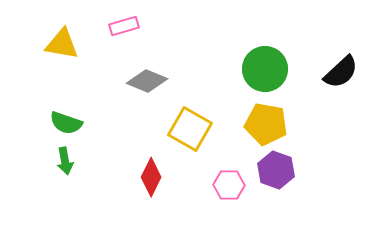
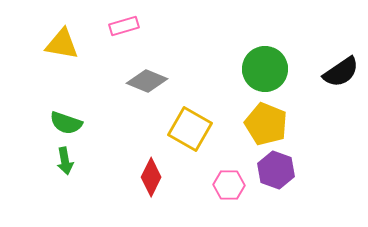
black semicircle: rotated 9 degrees clockwise
yellow pentagon: rotated 12 degrees clockwise
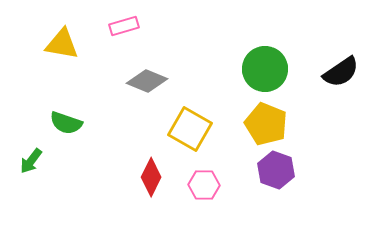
green arrow: moved 34 px left; rotated 48 degrees clockwise
pink hexagon: moved 25 px left
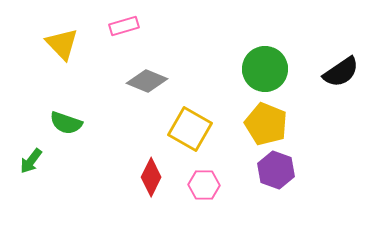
yellow triangle: rotated 36 degrees clockwise
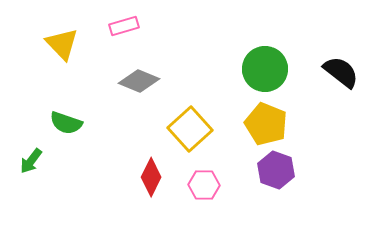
black semicircle: rotated 108 degrees counterclockwise
gray diamond: moved 8 px left
yellow square: rotated 18 degrees clockwise
